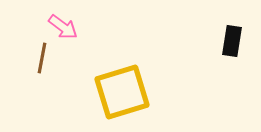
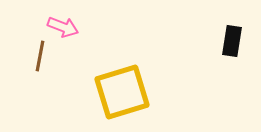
pink arrow: rotated 16 degrees counterclockwise
brown line: moved 2 px left, 2 px up
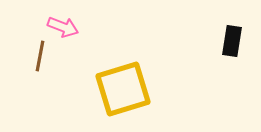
yellow square: moved 1 px right, 3 px up
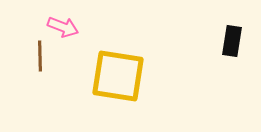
brown line: rotated 12 degrees counterclockwise
yellow square: moved 5 px left, 13 px up; rotated 26 degrees clockwise
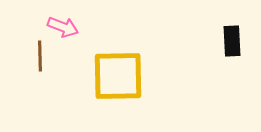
black rectangle: rotated 12 degrees counterclockwise
yellow square: rotated 10 degrees counterclockwise
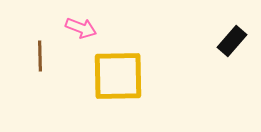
pink arrow: moved 18 px right, 1 px down
black rectangle: rotated 44 degrees clockwise
